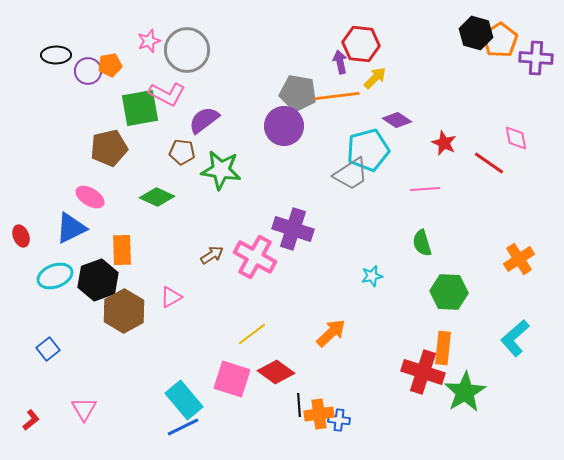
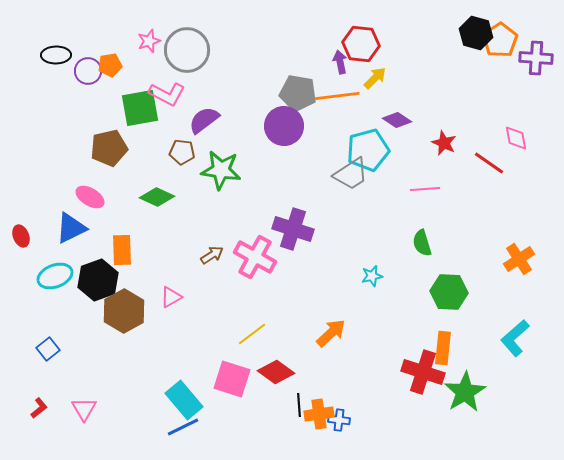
red L-shape at (31, 420): moved 8 px right, 12 px up
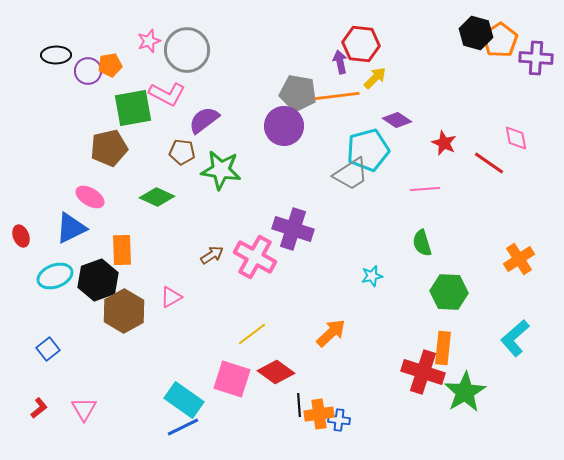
green square at (140, 108): moved 7 px left
cyan rectangle at (184, 400): rotated 15 degrees counterclockwise
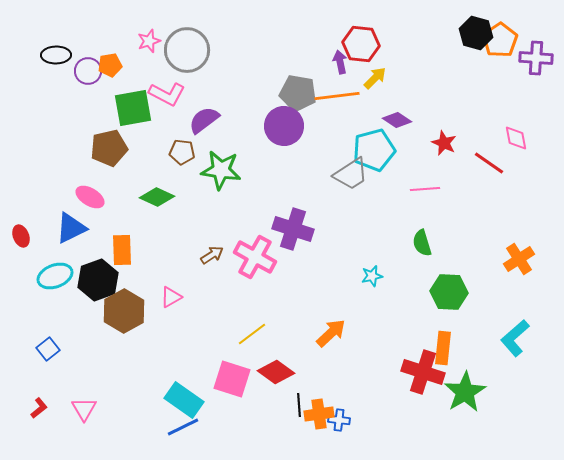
cyan pentagon at (368, 150): moved 6 px right
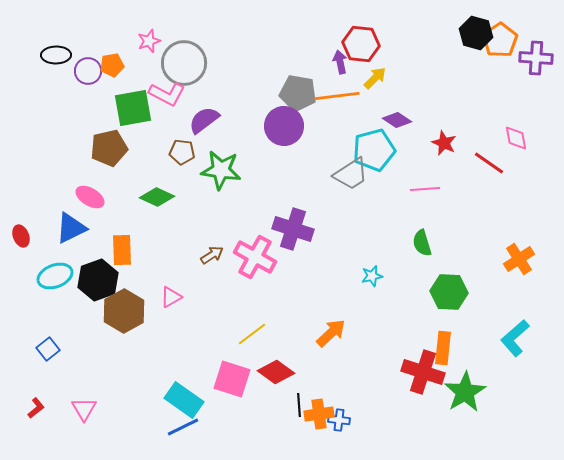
gray circle at (187, 50): moved 3 px left, 13 px down
orange pentagon at (110, 65): moved 2 px right
red L-shape at (39, 408): moved 3 px left
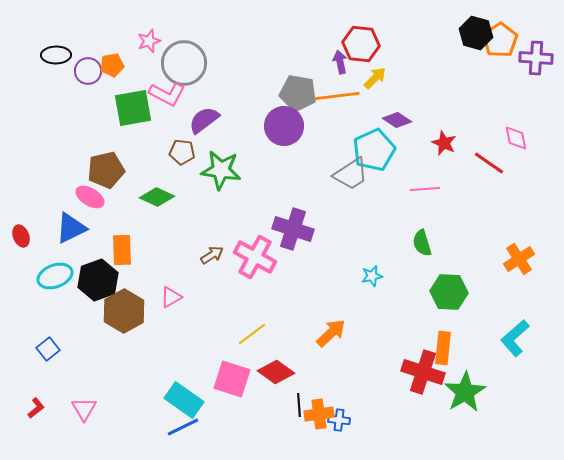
brown pentagon at (109, 148): moved 3 px left, 22 px down
cyan pentagon at (374, 150): rotated 9 degrees counterclockwise
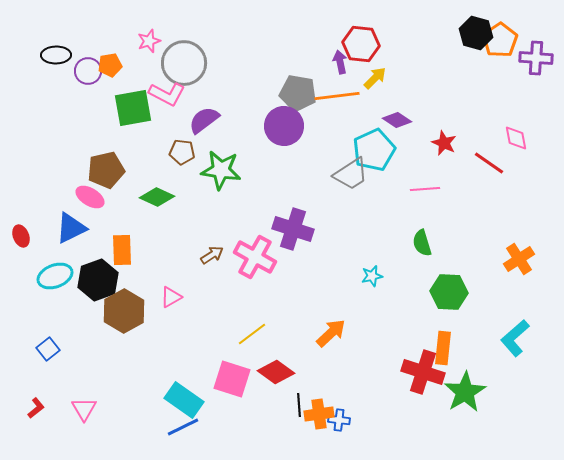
orange pentagon at (112, 65): moved 2 px left
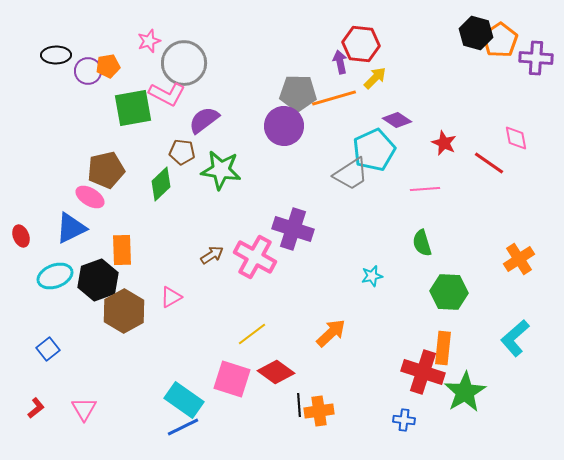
orange pentagon at (110, 65): moved 2 px left, 1 px down
gray pentagon at (298, 93): rotated 9 degrees counterclockwise
orange line at (337, 96): moved 3 px left, 2 px down; rotated 9 degrees counterclockwise
green diamond at (157, 197): moved 4 px right, 13 px up; rotated 68 degrees counterclockwise
orange cross at (319, 414): moved 3 px up
blue cross at (339, 420): moved 65 px right
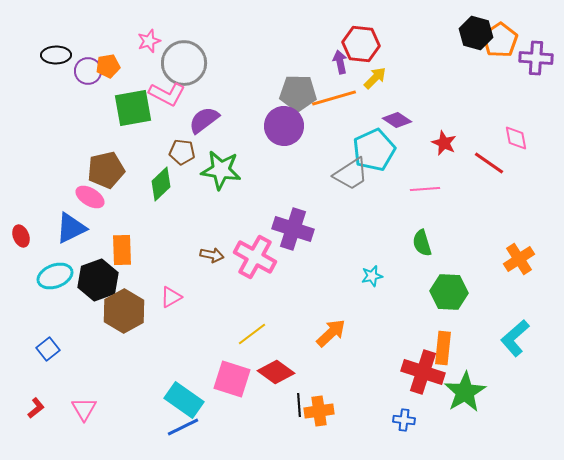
brown arrow at (212, 255): rotated 45 degrees clockwise
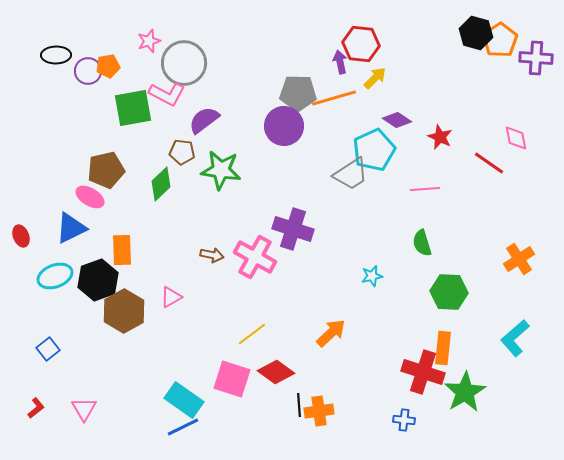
red star at (444, 143): moved 4 px left, 6 px up
